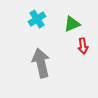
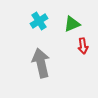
cyan cross: moved 2 px right, 2 px down
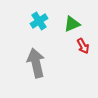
red arrow: rotated 21 degrees counterclockwise
gray arrow: moved 5 px left
